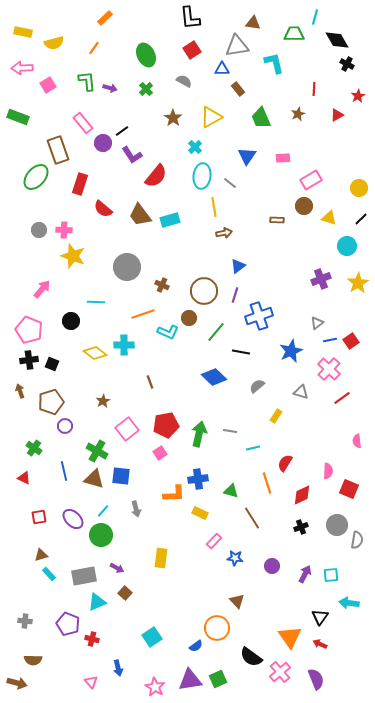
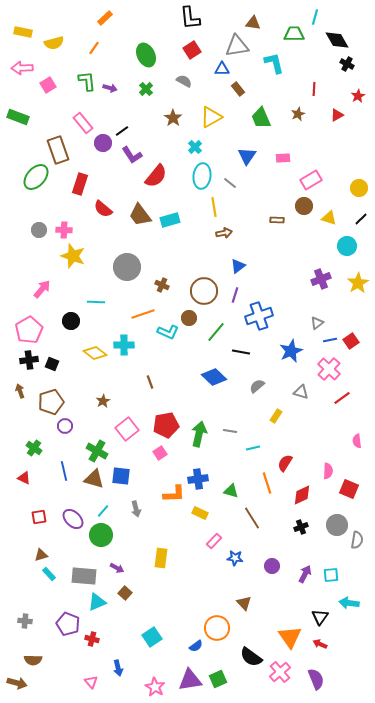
pink pentagon at (29, 330): rotated 20 degrees clockwise
gray rectangle at (84, 576): rotated 15 degrees clockwise
brown triangle at (237, 601): moved 7 px right, 2 px down
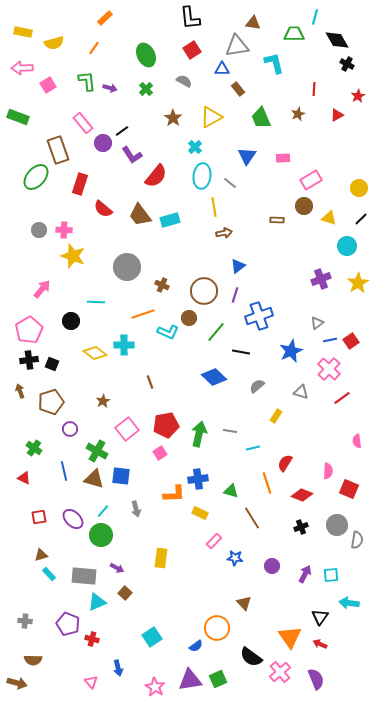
purple circle at (65, 426): moved 5 px right, 3 px down
red diamond at (302, 495): rotated 45 degrees clockwise
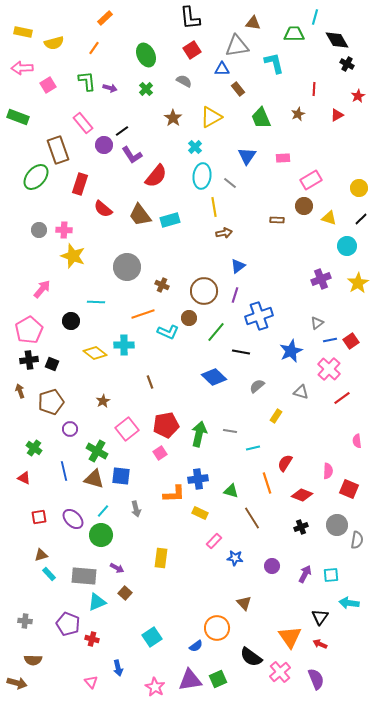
purple circle at (103, 143): moved 1 px right, 2 px down
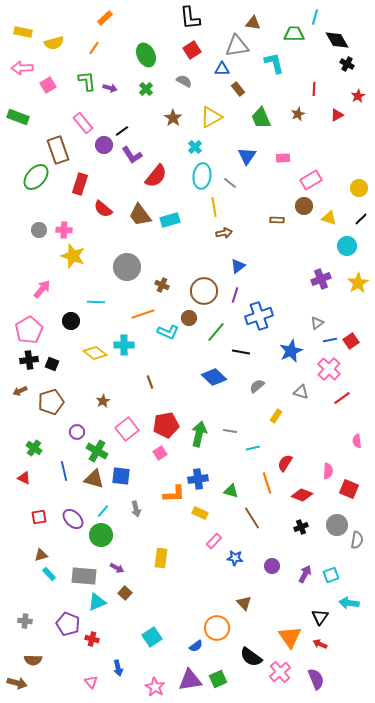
brown arrow at (20, 391): rotated 96 degrees counterclockwise
purple circle at (70, 429): moved 7 px right, 3 px down
cyan square at (331, 575): rotated 14 degrees counterclockwise
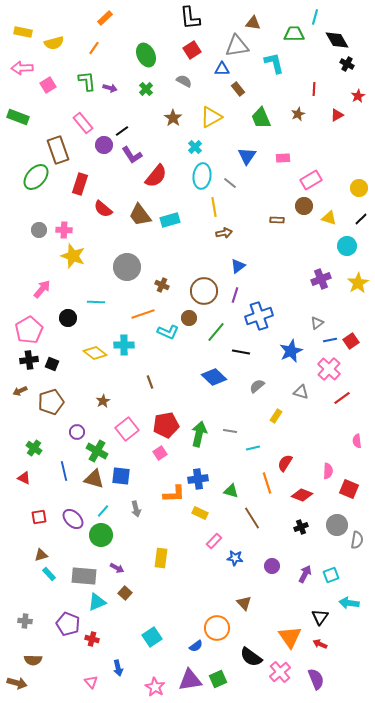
black circle at (71, 321): moved 3 px left, 3 px up
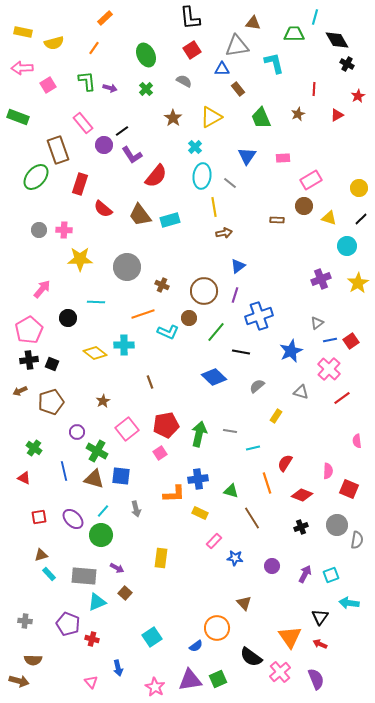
yellow star at (73, 256): moved 7 px right, 3 px down; rotated 20 degrees counterclockwise
brown arrow at (17, 683): moved 2 px right, 2 px up
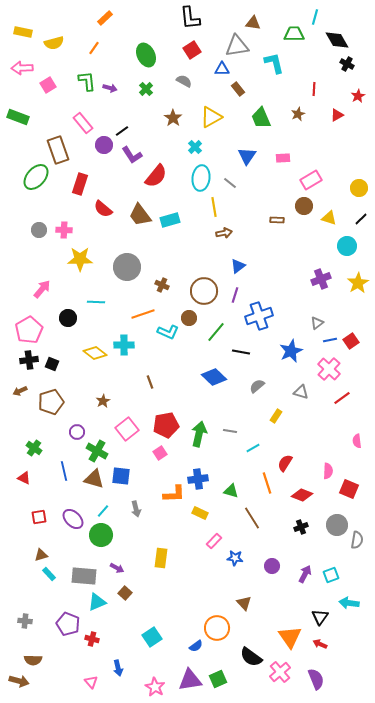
cyan ellipse at (202, 176): moved 1 px left, 2 px down
cyan line at (253, 448): rotated 16 degrees counterclockwise
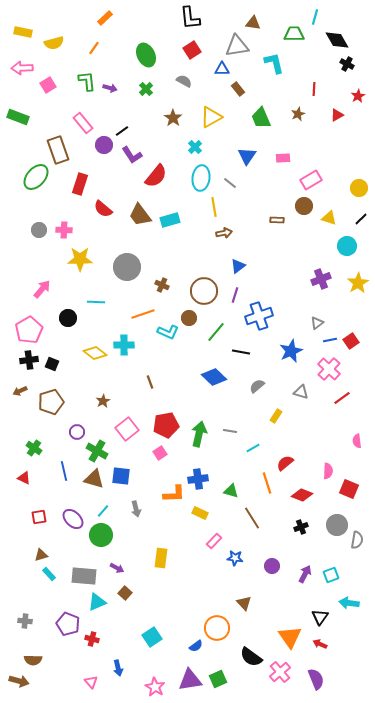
red semicircle at (285, 463): rotated 18 degrees clockwise
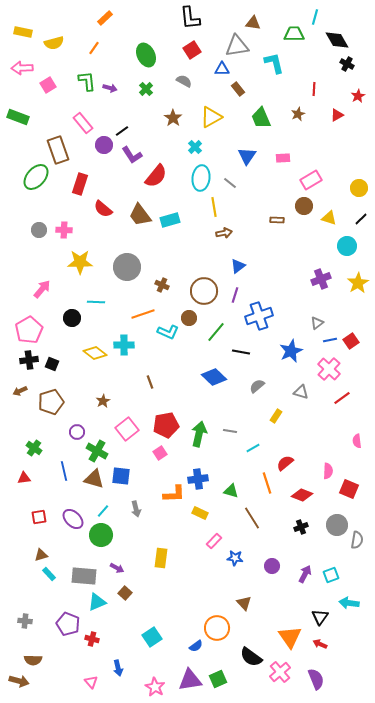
yellow star at (80, 259): moved 3 px down
black circle at (68, 318): moved 4 px right
red triangle at (24, 478): rotated 32 degrees counterclockwise
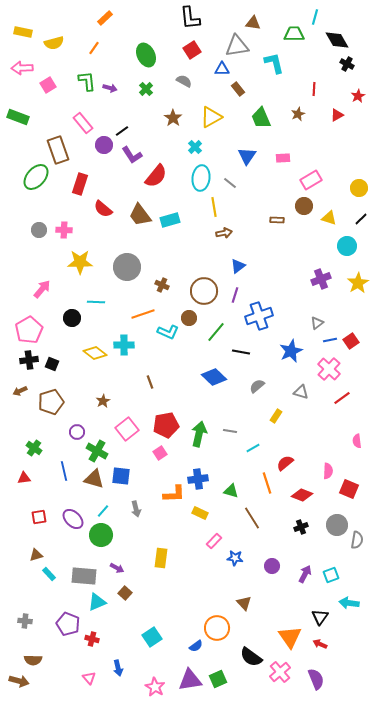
brown triangle at (41, 555): moved 5 px left
pink triangle at (91, 682): moved 2 px left, 4 px up
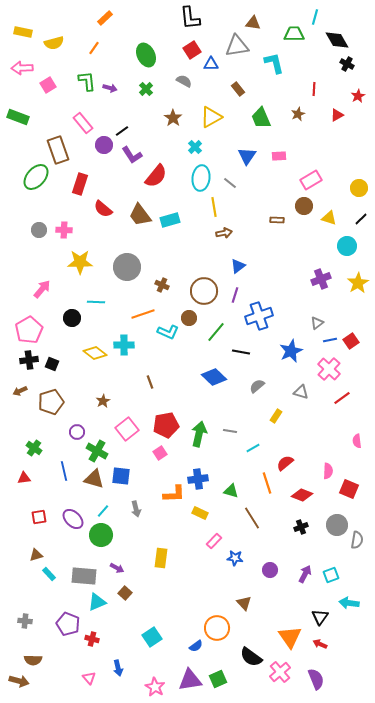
blue triangle at (222, 69): moved 11 px left, 5 px up
pink rectangle at (283, 158): moved 4 px left, 2 px up
purple circle at (272, 566): moved 2 px left, 4 px down
